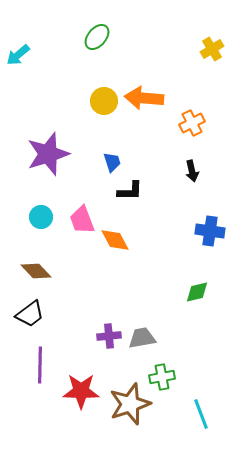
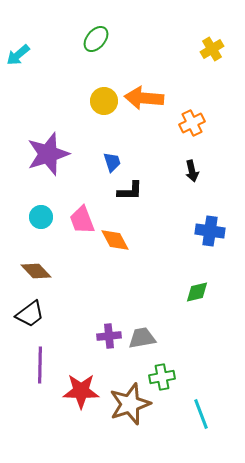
green ellipse: moved 1 px left, 2 px down
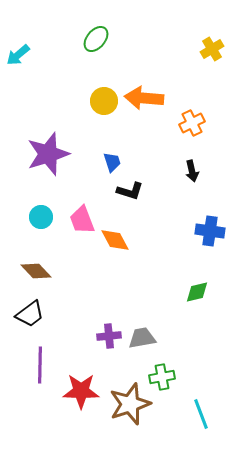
black L-shape: rotated 16 degrees clockwise
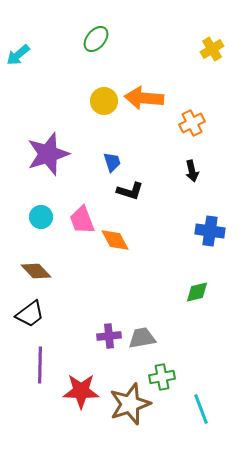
cyan line: moved 5 px up
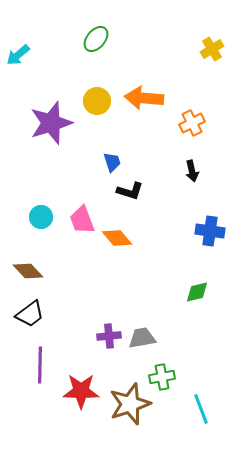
yellow circle: moved 7 px left
purple star: moved 3 px right, 31 px up
orange diamond: moved 2 px right, 2 px up; rotated 12 degrees counterclockwise
brown diamond: moved 8 px left
